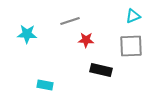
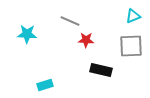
gray line: rotated 42 degrees clockwise
cyan rectangle: rotated 28 degrees counterclockwise
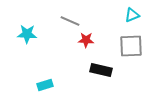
cyan triangle: moved 1 px left, 1 px up
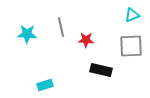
gray line: moved 9 px left, 6 px down; rotated 54 degrees clockwise
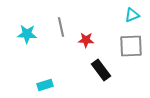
black rectangle: rotated 40 degrees clockwise
